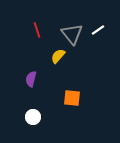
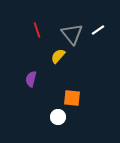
white circle: moved 25 px right
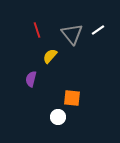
yellow semicircle: moved 8 px left
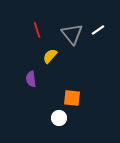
purple semicircle: rotated 21 degrees counterclockwise
white circle: moved 1 px right, 1 px down
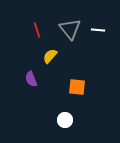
white line: rotated 40 degrees clockwise
gray triangle: moved 2 px left, 5 px up
purple semicircle: rotated 14 degrees counterclockwise
orange square: moved 5 px right, 11 px up
white circle: moved 6 px right, 2 px down
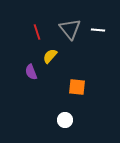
red line: moved 2 px down
purple semicircle: moved 7 px up
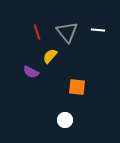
gray triangle: moved 3 px left, 3 px down
purple semicircle: rotated 42 degrees counterclockwise
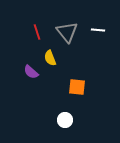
yellow semicircle: moved 2 px down; rotated 63 degrees counterclockwise
purple semicircle: rotated 14 degrees clockwise
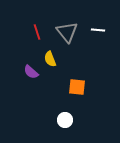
yellow semicircle: moved 1 px down
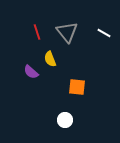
white line: moved 6 px right, 3 px down; rotated 24 degrees clockwise
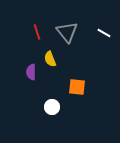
purple semicircle: rotated 49 degrees clockwise
white circle: moved 13 px left, 13 px up
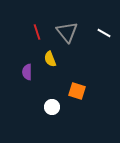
purple semicircle: moved 4 px left
orange square: moved 4 px down; rotated 12 degrees clockwise
